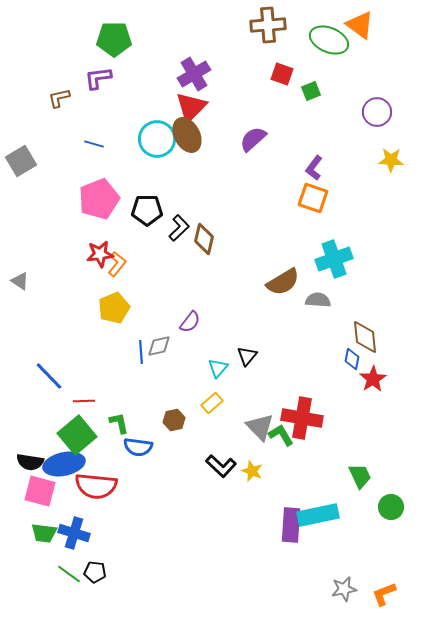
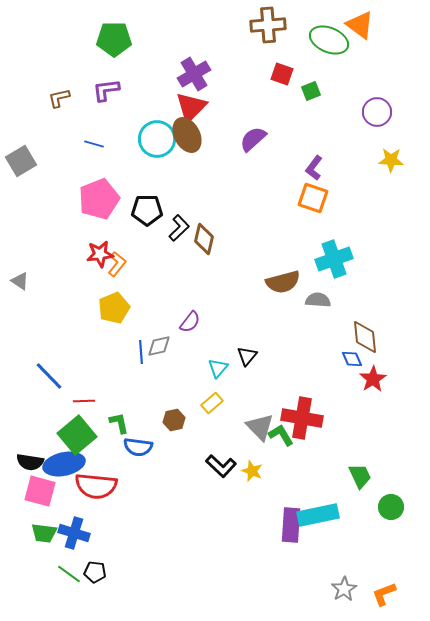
purple L-shape at (98, 78): moved 8 px right, 12 px down
brown semicircle at (283, 282): rotated 16 degrees clockwise
blue diamond at (352, 359): rotated 35 degrees counterclockwise
gray star at (344, 589): rotated 20 degrees counterclockwise
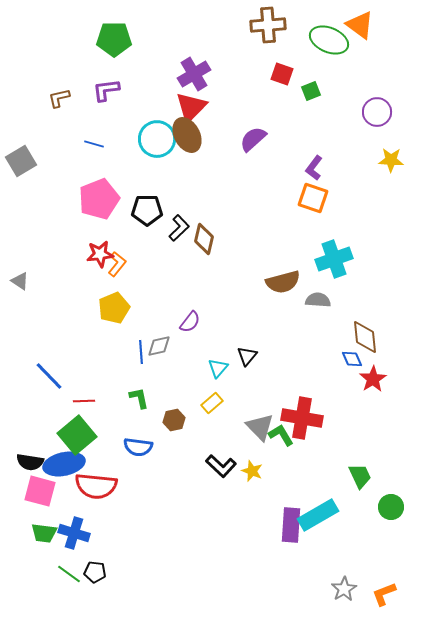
green L-shape at (119, 423): moved 20 px right, 25 px up
cyan rectangle at (318, 515): rotated 18 degrees counterclockwise
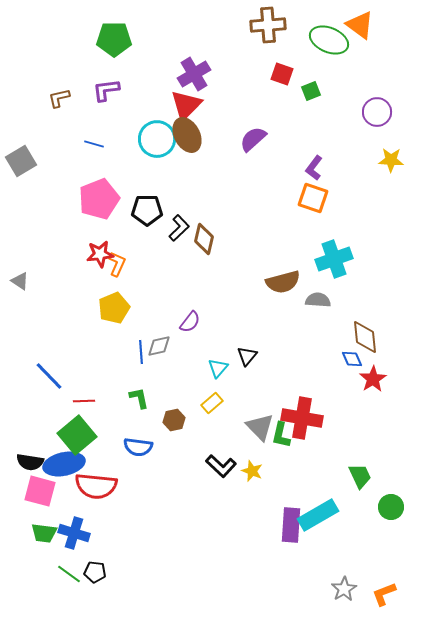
red triangle at (191, 107): moved 5 px left, 2 px up
orange L-shape at (117, 264): rotated 15 degrees counterclockwise
green L-shape at (281, 435): rotated 136 degrees counterclockwise
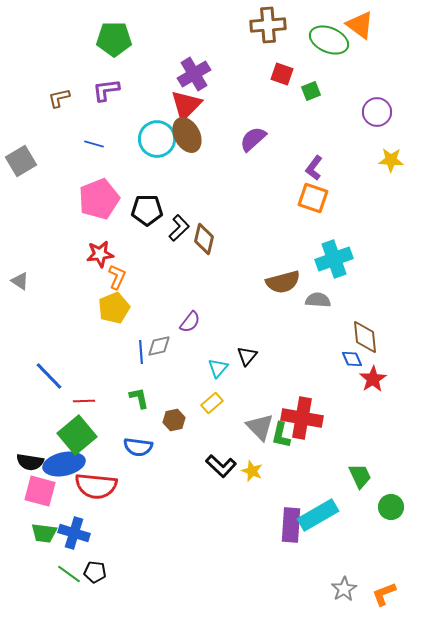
orange L-shape at (117, 264): moved 13 px down
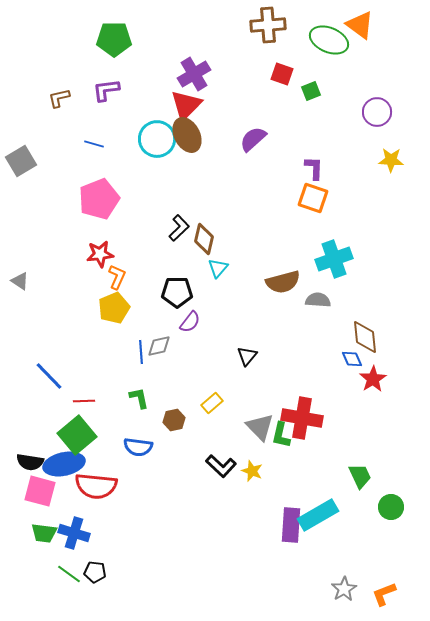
purple L-shape at (314, 168): rotated 145 degrees clockwise
black pentagon at (147, 210): moved 30 px right, 82 px down
cyan triangle at (218, 368): moved 100 px up
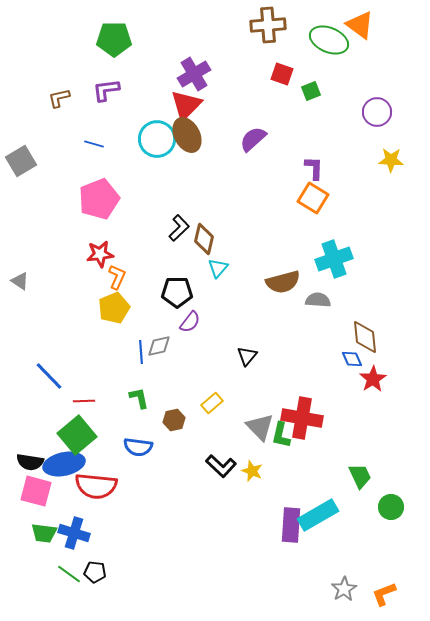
orange square at (313, 198): rotated 12 degrees clockwise
pink square at (40, 491): moved 4 px left
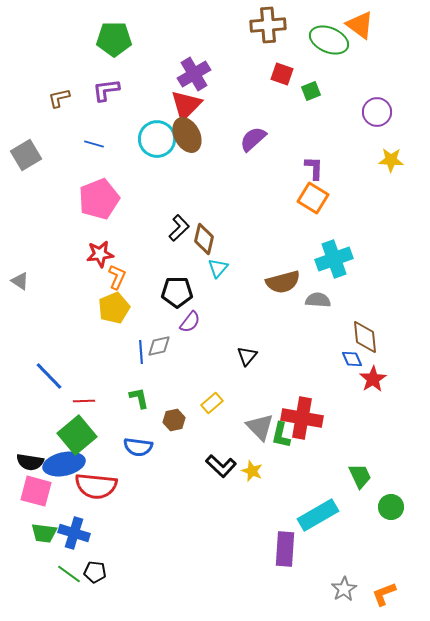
gray square at (21, 161): moved 5 px right, 6 px up
purple rectangle at (291, 525): moved 6 px left, 24 px down
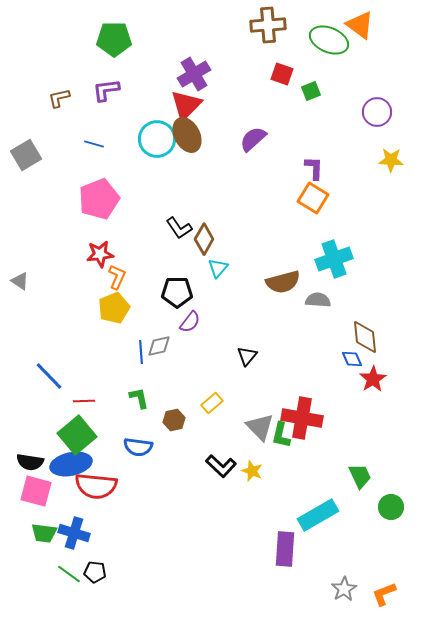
black L-shape at (179, 228): rotated 100 degrees clockwise
brown diamond at (204, 239): rotated 16 degrees clockwise
blue ellipse at (64, 464): moved 7 px right
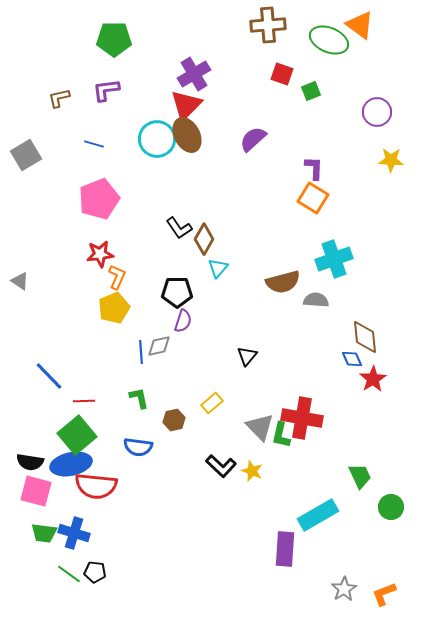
gray semicircle at (318, 300): moved 2 px left
purple semicircle at (190, 322): moved 7 px left, 1 px up; rotated 20 degrees counterclockwise
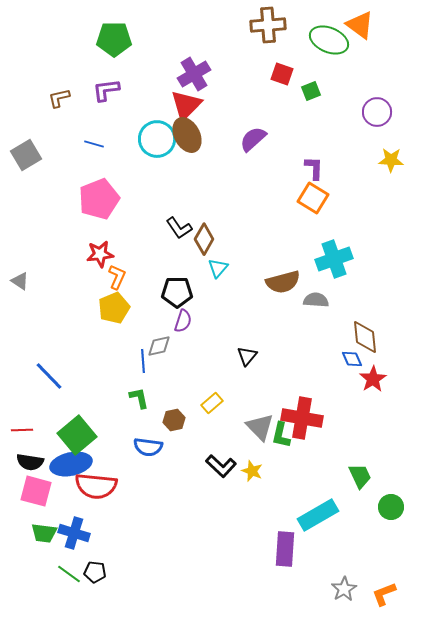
blue line at (141, 352): moved 2 px right, 9 px down
red line at (84, 401): moved 62 px left, 29 px down
blue semicircle at (138, 447): moved 10 px right
